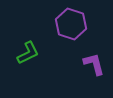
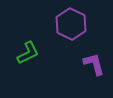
purple hexagon: rotated 8 degrees clockwise
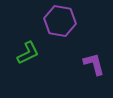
purple hexagon: moved 11 px left, 3 px up; rotated 16 degrees counterclockwise
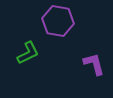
purple hexagon: moved 2 px left
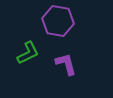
purple L-shape: moved 28 px left
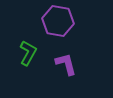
green L-shape: rotated 35 degrees counterclockwise
